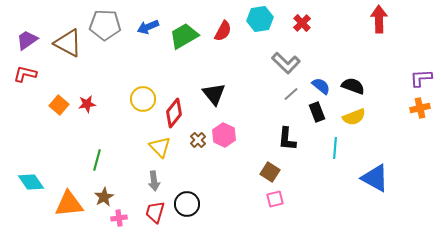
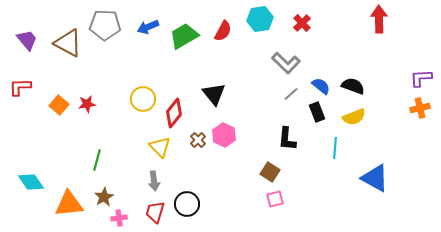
purple trapezoid: rotated 85 degrees clockwise
red L-shape: moved 5 px left, 13 px down; rotated 15 degrees counterclockwise
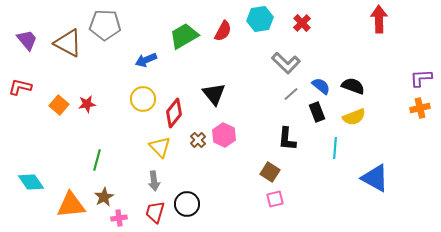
blue arrow: moved 2 px left, 33 px down
red L-shape: rotated 15 degrees clockwise
orange triangle: moved 2 px right, 1 px down
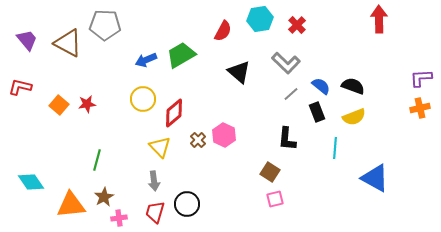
red cross: moved 5 px left, 2 px down
green trapezoid: moved 3 px left, 19 px down
black triangle: moved 25 px right, 22 px up; rotated 10 degrees counterclockwise
red diamond: rotated 12 degrees clockwise
